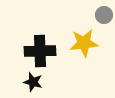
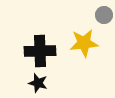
black star: moved 5 px right, 1 px down
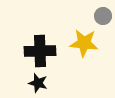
gray circle: moved 1 px left, 1 px down
yellow star: rotated 12 degrees clockwise
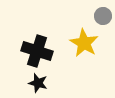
yellow star: rotated 24 degrees clockwise
black cross: moved 3 px left; rotated 20 degrees clockwise
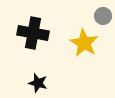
black cross: moved 4 px left, 18 px up; rotated 8 degrees counterclockwise
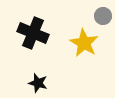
black cross: rotated 12 degrees clockwise
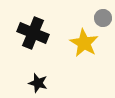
gray circle: moved 2 px down
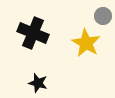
gray circle: moved 2 px up
yellow star: moved 2 px right
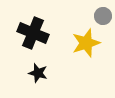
yellow star: rotated 24 degrees clockwise
black star: moved 10 px up
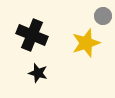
black cross: moved 1 px left, 2 px down
